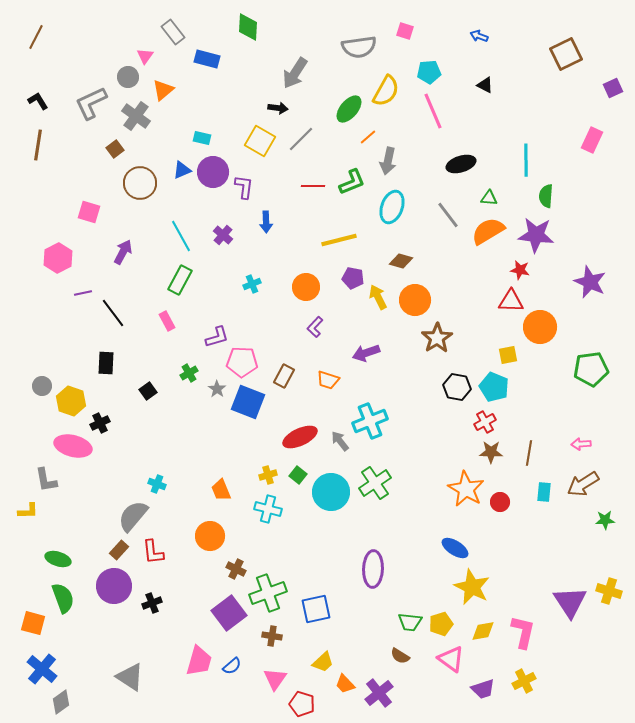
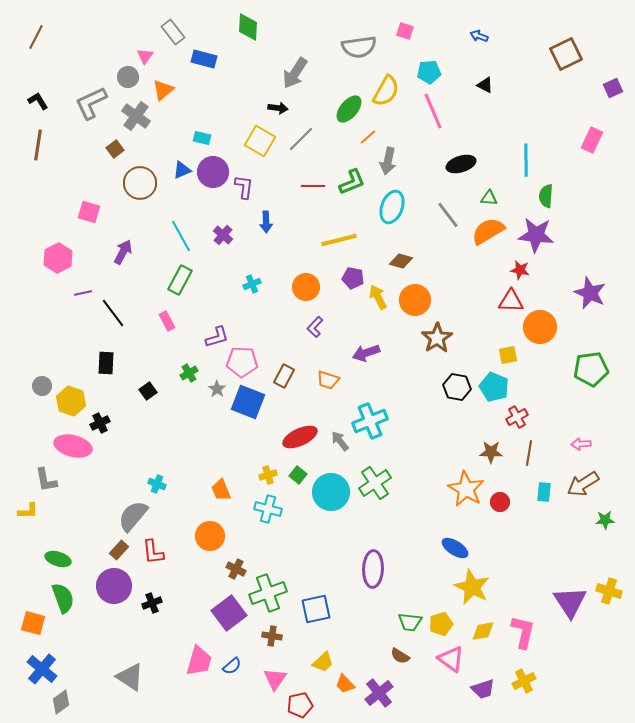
blue rectangle at (207, 59): moved 3 px left
purple star at (590, 282): moved 11 px down
red cross at (485, 422): moved 32 px right, 5 px up
red pentagon at (302, 704): moved 2 px left, 1 px down; rotated 30 degrees counterclockwise
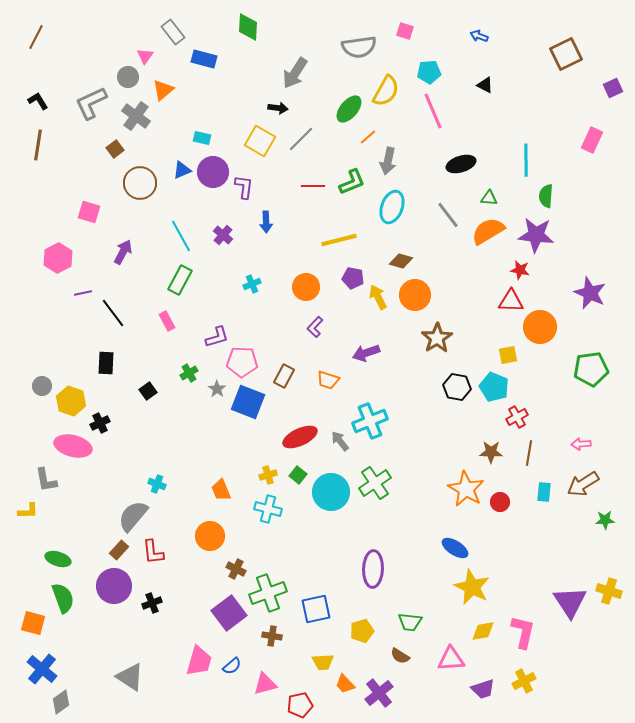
orange circle at (415, 300): moved 5 px up
yellow pentagon at (441, 624): moved 79 px left, 7 px down
pink triangle at (451, 659): rotated 40 degrees counterclockwise
yellow trapezoid at (323, 662): rotated 40 degrees clockwise
pink triangle at (275, 679): moved 10 px left, 5 px down; rotated 40 degrees clockwise
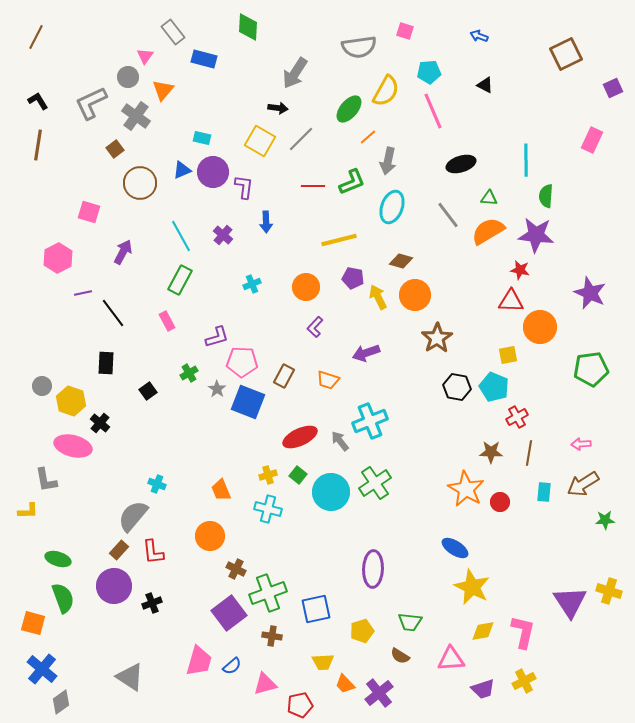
orange triangle at (163, 90): rotated 10 degrees counterclockwise
black cross at (100, 423): rotated 24 degrees counterclockwise
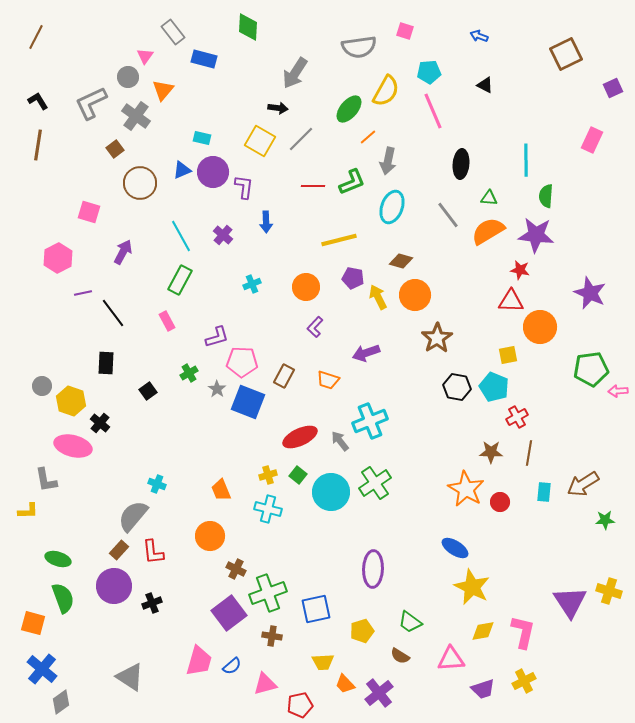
black ellipse at (461, 164): rotated 68 degrees counterclockwise
pink arrow at (581, 444): moved 37 px right, 53 px up
green trapezoid at (410, 622): rotated 30 degrees clockwise
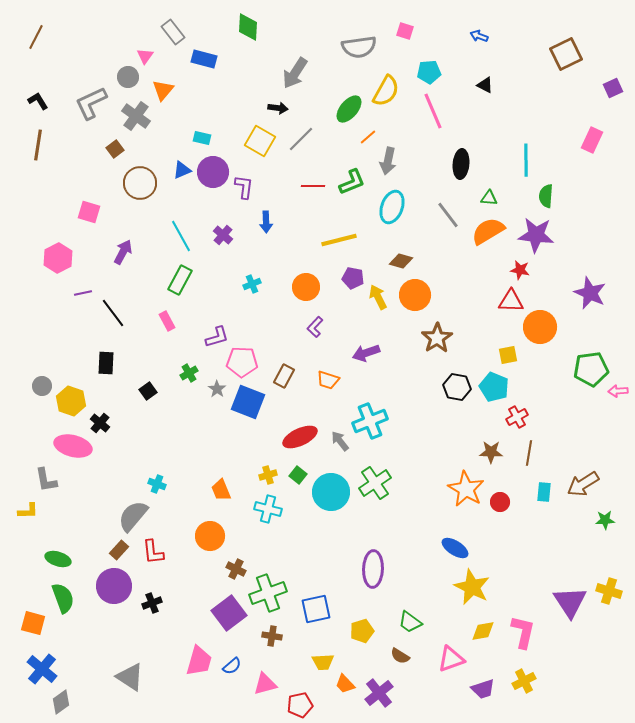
pink triangle at (451, 659): rotated 16 degrees counterclockwise
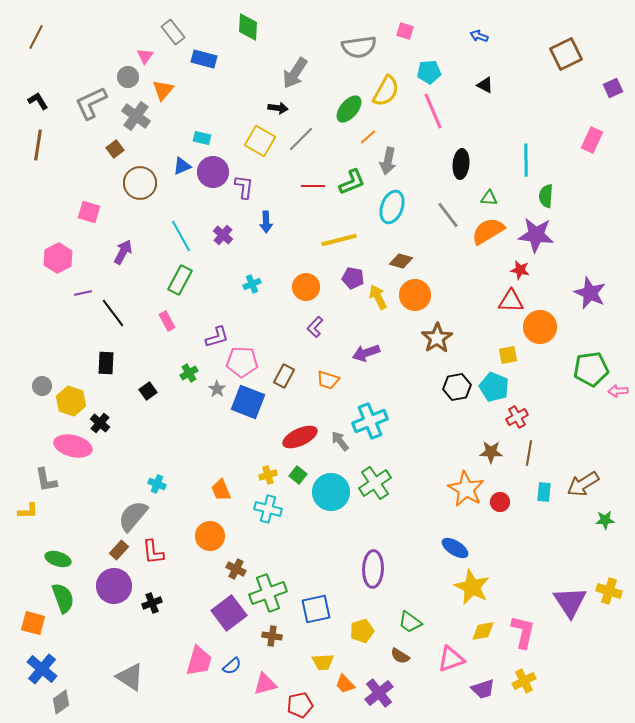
blue triangle at (182, 170): moved 4 px up
black hexagon at (457, 387): rotated 20 degrees counterclockwise
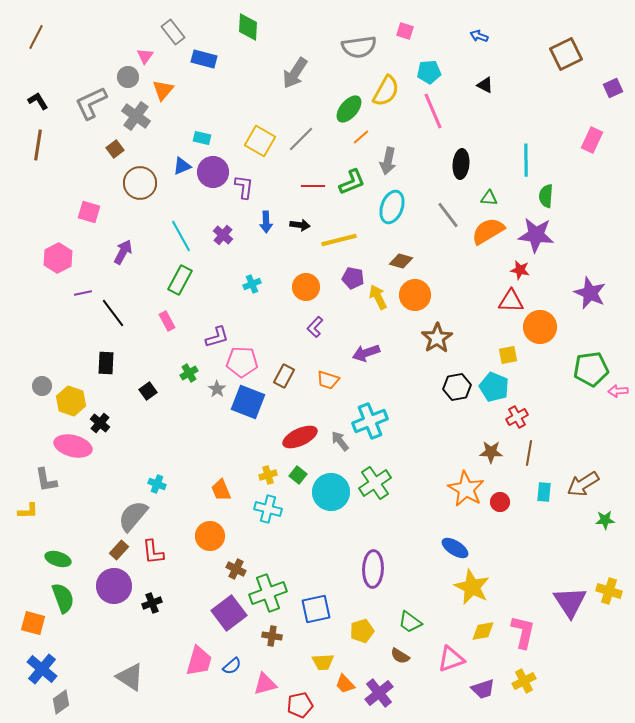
black arrow at (278, 108): moved 22 px right, 117 px down
orange line at (368, 137): moved 7 px left
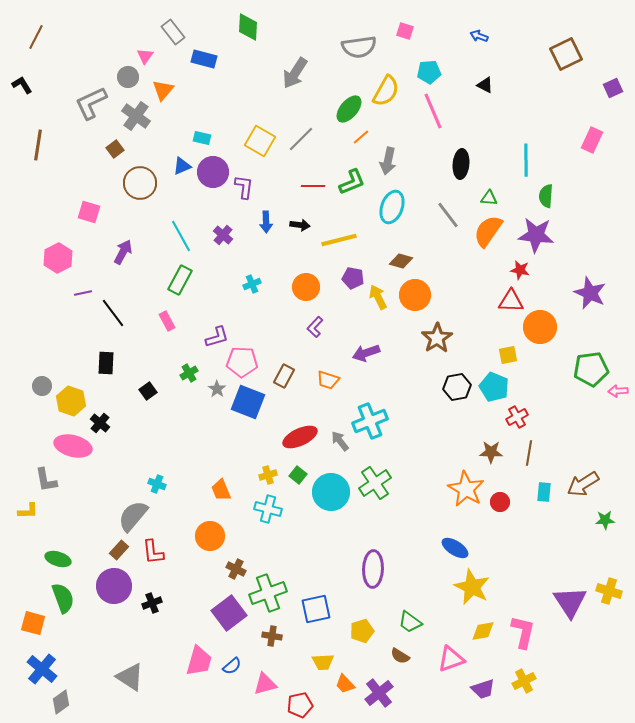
black L-shape at (38, 101): moved 16 px left, 16 px up
orange semicircle at (488, 231): rotated 24 degrees counterclockwise
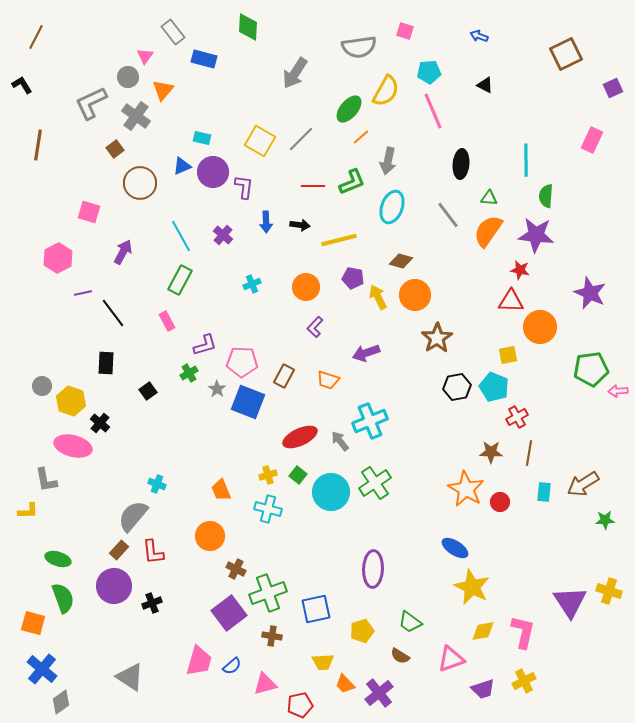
purple L-shape at (217, 337): moved 12 px left, 8 px down
